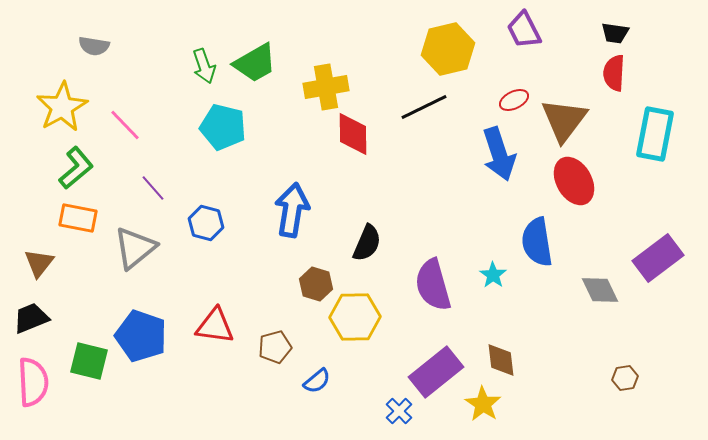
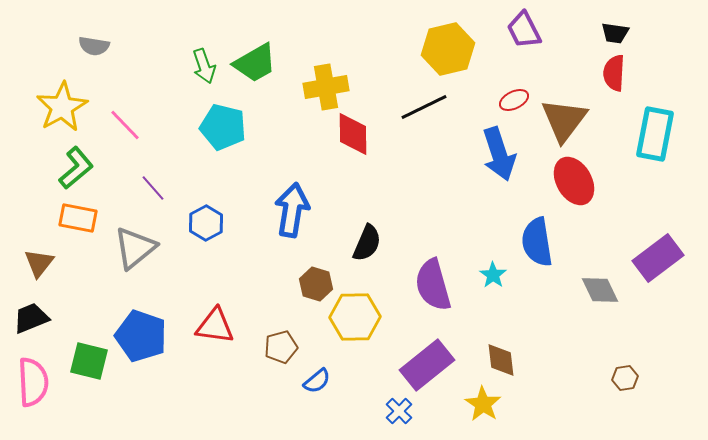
blue hexagon at (206, 223): rotated 16 degrees clockwise
brown pentagon at (275, 347): moved 6 px right
purple rectangle at (436, 372): moved 9 px left, 7 px up
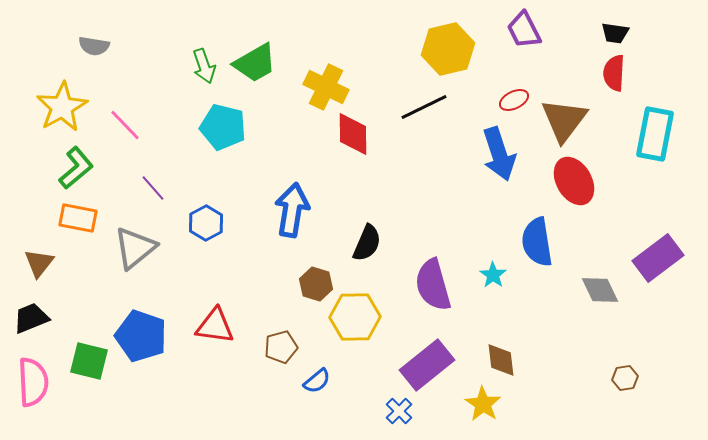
yellow cross at (326, 87): rotated 36 degrees clockwise
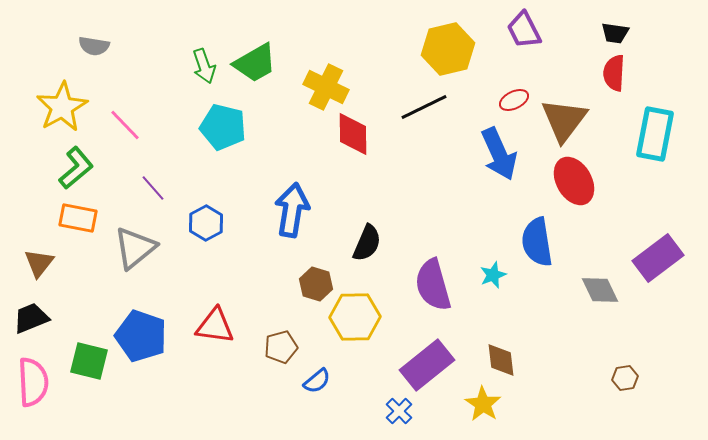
blue arrow at (499, 154): rotated 6 degrees counterclockwise
cyan star at (493, 275): rotated 16 degrees clockwise
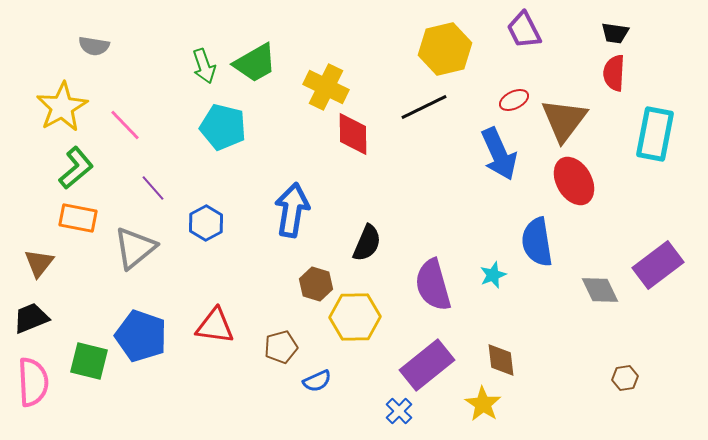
yellow hexagon at (448, 49): moved 3 px left
purple rectangle at (658, 258): moved 7 px down
blue semicircle at (317, 381): rotated 16 degrees clockwise
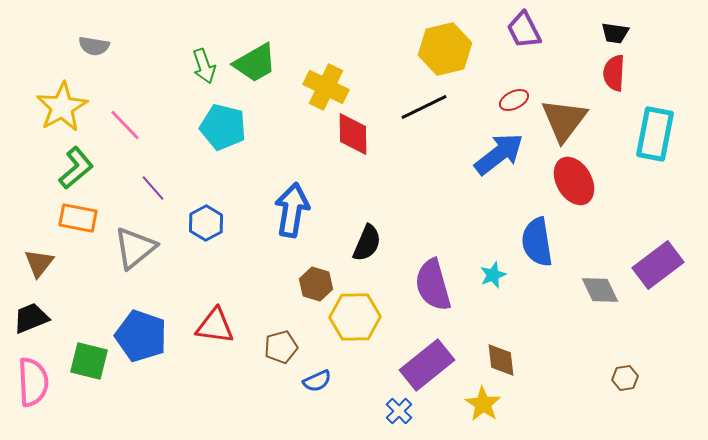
blue arrow at (499, 154): rotated 104 degrees counterclockwise
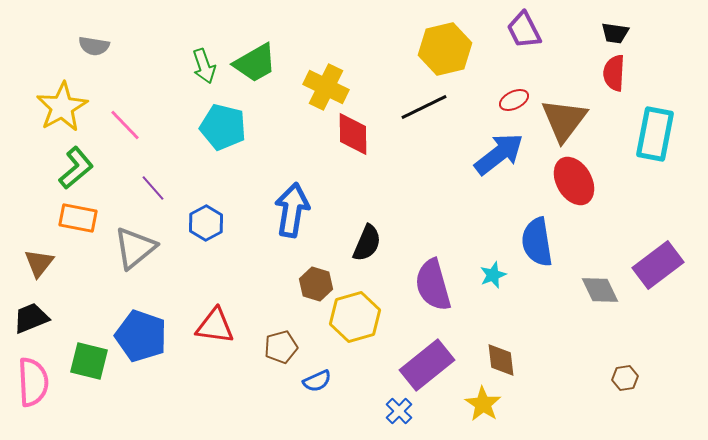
yellow hexagon at (355, 317): rotated 15 degrees counterclockwise
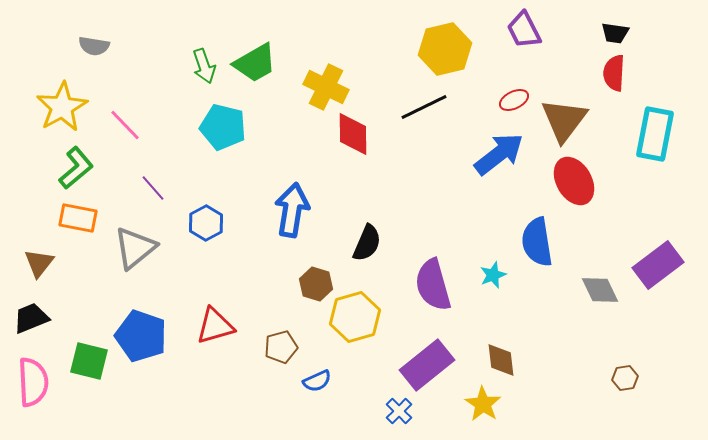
red triangle at (215, 326): rotated 24 degrees counterclockwise
